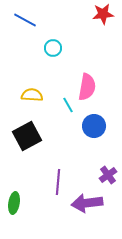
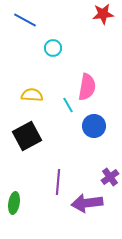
purple cross: moved 2 px right, 2 px down
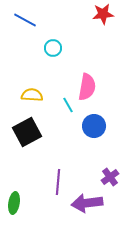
black square: moved 4 px up
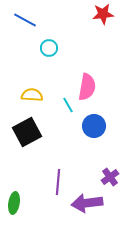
cyan circle: moved 4 px left
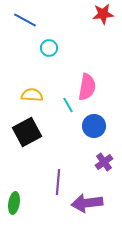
purple cross: moved 6 px left, 15 px up
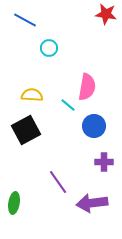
red star: moved 3 px right; rotated 15 degrees clockwise
cyan line: rotated 21 degrees counterclockwise
black square: moved 1 px left, 2 px up
purple cross: rotated 36 degrees clockwise
purple line: rotated 40 degrees counterclockwise
purple arrow: moved 5 px right
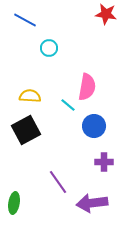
yellow semicircle: moved 2 px left, 1 px down
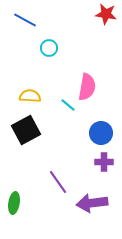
blue circle: moved 7 px right, 7 px down
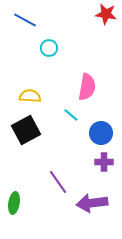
cyan line: moved 3 px right, 10 px down
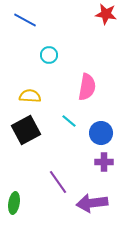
cyan circle: moved 7 px down
cyan line: moved 2 px left, 6 px down
